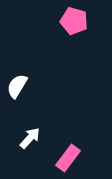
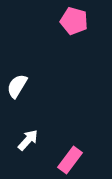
white arrow: moved 2 px left, 2 px down
pink rectangle: moved 2 px right, 2 px down
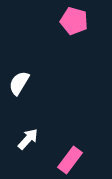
white semicircle: moved 2 px right, 3 px up
white arrow: moved 1 px up
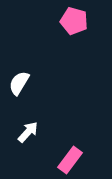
white arrow: moved 7 px up
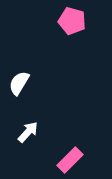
pink pentagon: moved 2 px left
pink rectangle: rotated 8 degrees clockwise
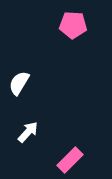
pink pentagon: moved 1 px right, 4 px down; rotated 12 degrees counterclockwise
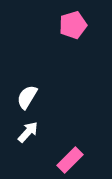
pink pentagon: rotated 20 degrees counterclockwise
white semicircle: moved 8 px right, 14 px down
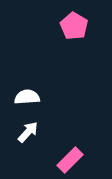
pink pentagon: moved 1 px right, 1 px down; rotated 24 degrees counterclockwise
white semicircle: rotated 55 degrees clockwise
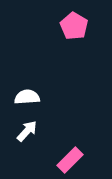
white arrow: moved 1 px left, 1 px up
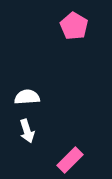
white arrow: rotated 120 degrees clockwise
